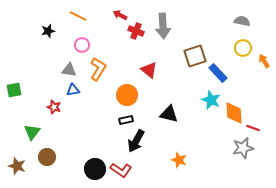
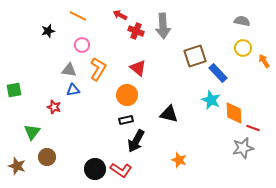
red triangle: moved 11 px left, 2 px up
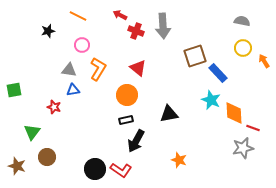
black triangle: rotated 24 degrees counterclockwise
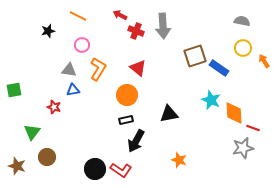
blue rectangle: moved 1 px right, 5 px up; rotated 12 degrees counterclockwise
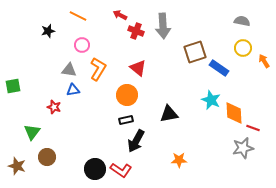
brown square: moved 4 px up
green square: moved 1 px left, 4 px up
orange star: rotated 21 degrees counterclockwise
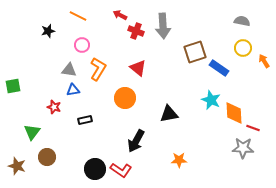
orange circle: moved 2 px left, 3 px down
black rectangle: moved 41 px left
gray star: rotated 15 degrees clockwise
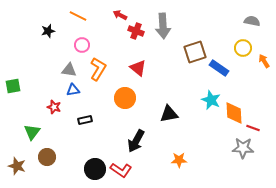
gray semicircle: moved 10 px right
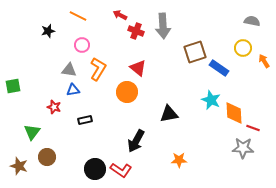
orange circle: moved 2 px right, 6 px up
brown star: moved 2 px right
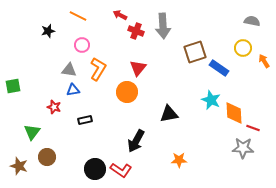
red triangle: rotated 30 degrees clockwise
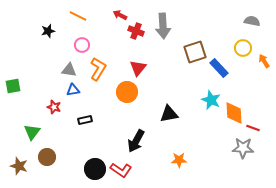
blue rectangle: rotated 12 degrees clockwise
